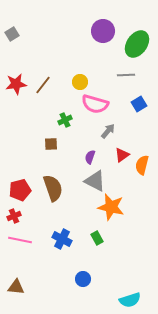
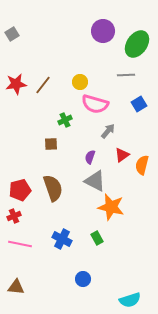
pink line: moved 4 px down
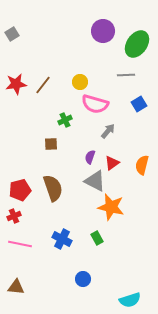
red triangle: moved 10 px left, 8 px down
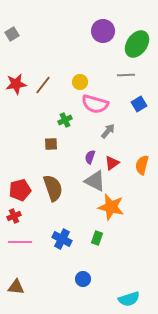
green rectangle: rotated 48 degrees clockwise
pink line: moved 2 px up; rotated 10 degrees counterclockwise
cyan semicircle: moved 1 px left, 1 px up
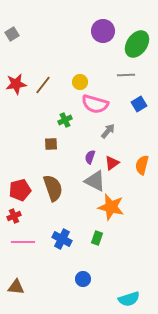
pink line: moved 3 px right
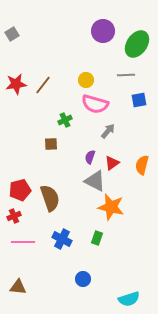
yellow circle: moved 6 px right, 2 px up
blue square: moved 4 px up; rotated 21 degrees clockwise
brown semicircle: moved 3 px left, 10 px down
brown triangle: moved 2 px right
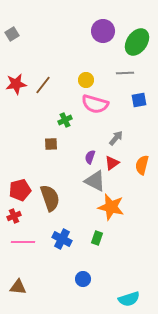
green ellipse: moved 2 px up
gray line: moved 1 px left, 2 px up
gray arrow: moved 8 px right, 7 px down
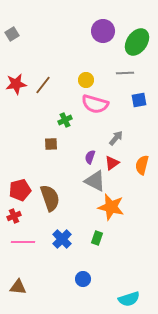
blue cross: rotated 18 degrees clockwise
